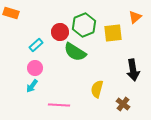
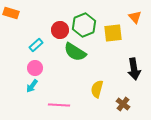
orange triangle: rotated 32 degrees counterclockwise
red circle: moved 2 px up
black arrow: moved 1 px right, 1 px up
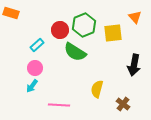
cyan rectangle: moved 1 px right
black arrow: moved 4 px up; rotated 20 degrees clockwise
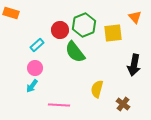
green semicircle: rotated 20 degrees clockwise
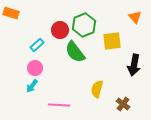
yellow square: moved 1 px left, 8 px down
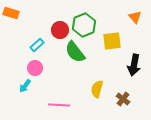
cyan arrow: moved 7 px left
brown cross: moved 5 px up
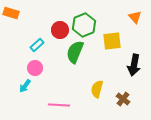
green semicircle: rotated 60 degrees clockwise
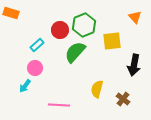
green semicircle: rotated 20 degrees clockwise
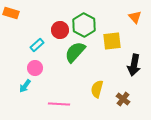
green hexagon: rotated 10 degrees counterclockwise
pink line: moved 1 px up
